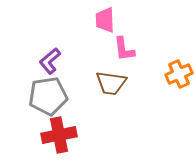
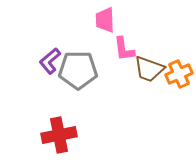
brown trapezoid: moved 38 px right, 14 px up; rotated 12 degrees clockwise
gray pentagon: moved 30 px right, 26 px up; rotated 9 degrees clockwise
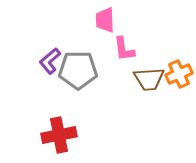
brown trapezoid: moved 10 px down; rotated 24 degrees counterclockwise
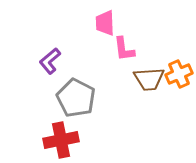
pink trapezoid: moved 3 px down
gray pentagon: moved 2 px left, 28 px down; rotated 27 degrees clockwise
red cross: moved 2 px right, 5 px down
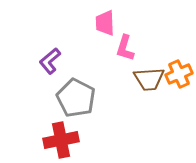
pink L-shape: moved 1 px right, 1 px up; rotated 24 degrees clockwise
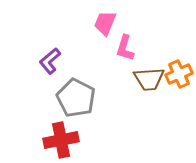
pink trapezoid: rotated 24 degrees clockwise
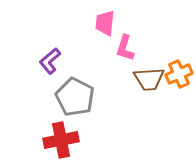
pink trapezoid: rotated 16 degrees counterclockwise
gray pentagon: moved 1 px left, 1 px up
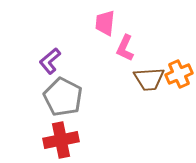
pink L-shape: rotated 8 degrees clockwise
gray pentagon: moved 12 px left
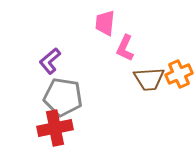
gray pentagon: rotated 18 degrees counterclockwise
red cross: moved 6 px left, 12 px up
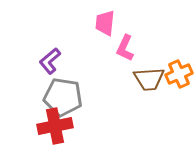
red cross: moved 2 px up
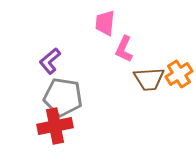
pink L-shape: moved 1 px left, 1 px down
orange cross: rotated 8 degrees counterclockwise
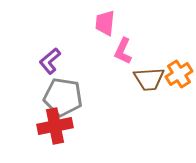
pink L-shape: moved 1 px left, 2 px down
